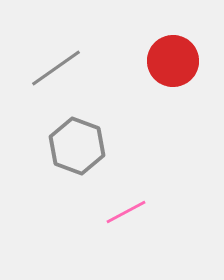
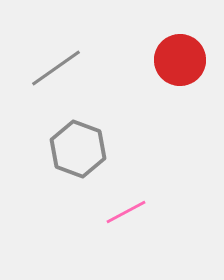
red circle: moved 7 px right, 1 px up
gray hexagon: moved 1 px right, 3 px down
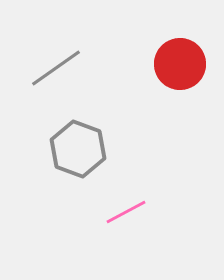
red circle: moved 4 px down
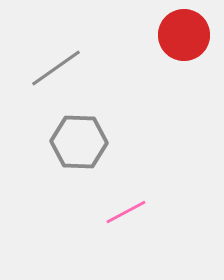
red circle: moved 4 px right, 29 px up
gray hexagon: moved 1 px right, 7 px up; rotated 18 degrees counterclockwise
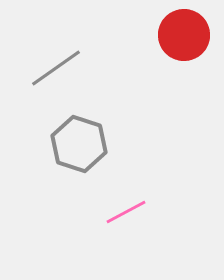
gray hexagon: moved 2 px down; rotated 16 degrees clockwise
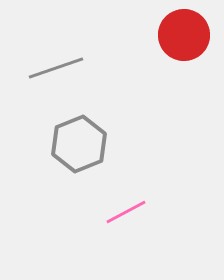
gray line: rotated 16 degrees clockwise
gray hexagon: rotated 20 degrees clockwise
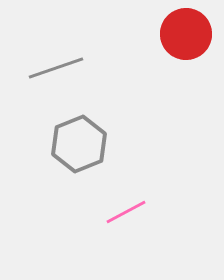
red circle: moved 2 px right, 1 px up
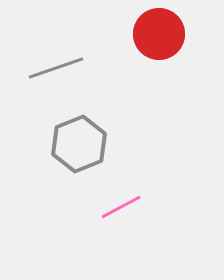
red circle: moved 27 px left
pink line: moved 5 px left, 5 px up
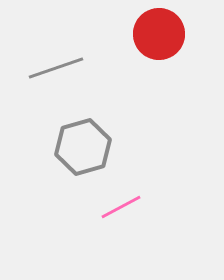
gray hexagon: moved 4 px right, 3 px down; rotated 6 degrees clockwise
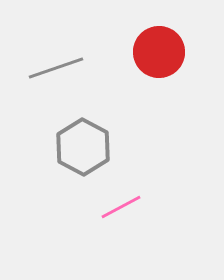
red circle: moved 18 px down
gray hexagon: rotated 16 degrees counterclockwise
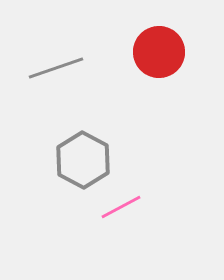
gray hexagon: moved 13 px down
